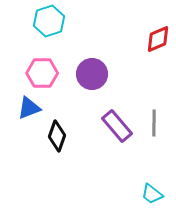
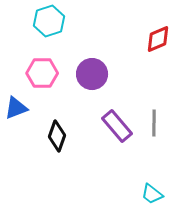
blue triangle: moved 13 px left
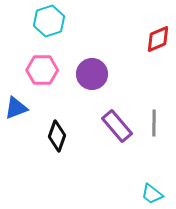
pink hexagon: moved 3 px up
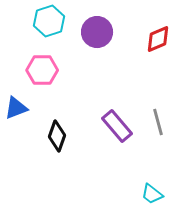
purple circle: moved 5 px right, 42 px up
gray line: moved 4 px right, 1 px up; rotated 16 degrees counterclockwise
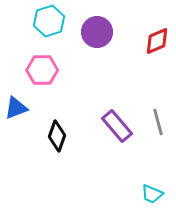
red diamond: moved 1 px left, 2 px down
cyan trapezoid: rotated 15 degrees counterclockwise
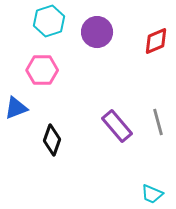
red diamond: moved 1 px left
black diamond: moved 5 px left, 4 px down
